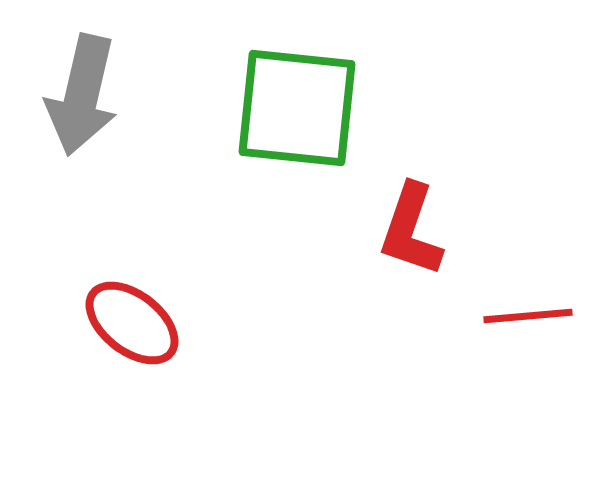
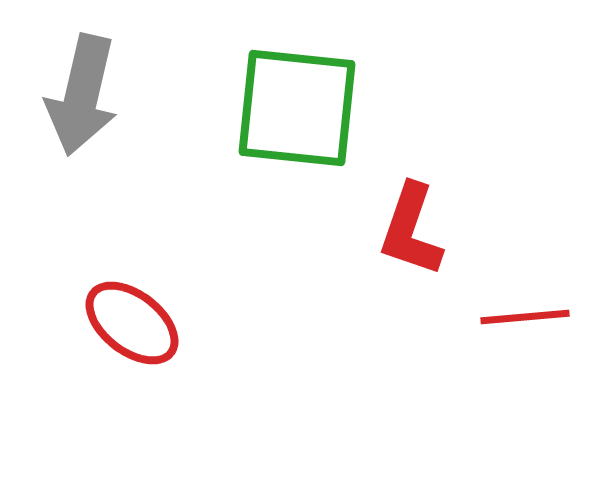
red line: moved 3 px left, 1 px down
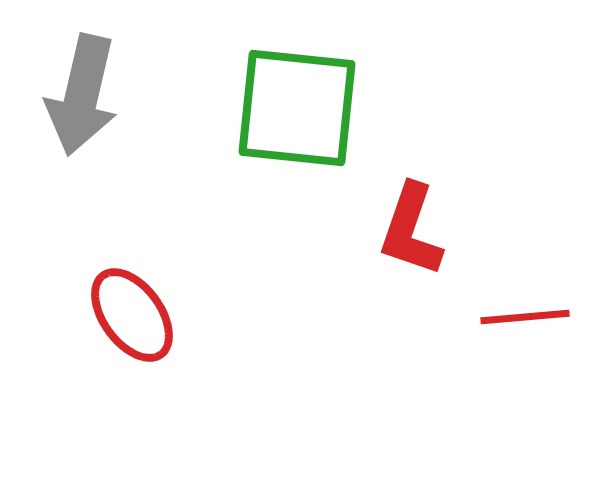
red ellipse: moved 8 px up; rotated 16 degrees clockwise
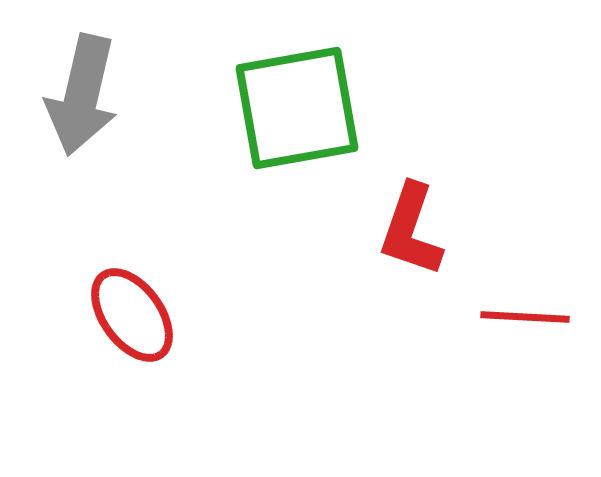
green square: rotated 16 degrees counterclockwise
red line: rotated 8 degrees clockwise
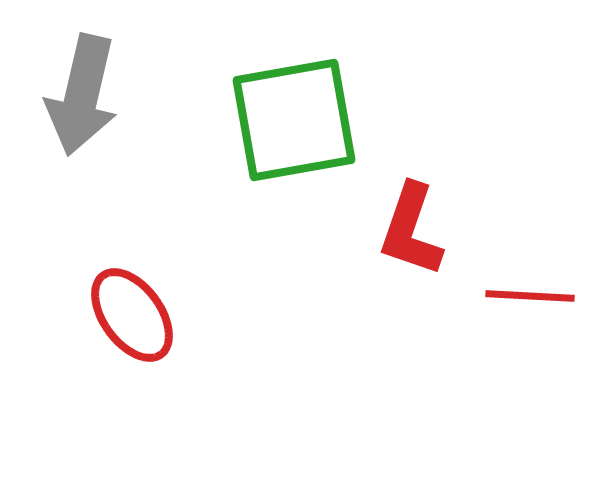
green square: moved 3 px left, 12 px down
red line: moved 5 px right, 21 px up
